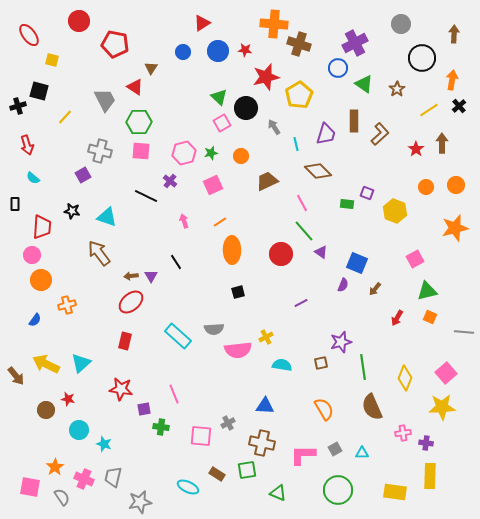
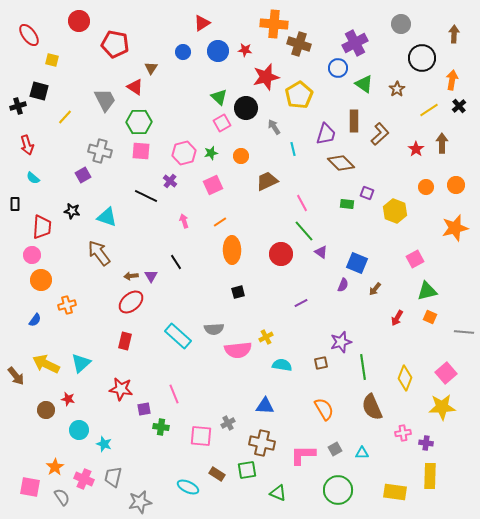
cyan line at (296, 144): moved 3 px left, 5 px down
brown diamond at (318, 171): moved 23 px right, 8 px up
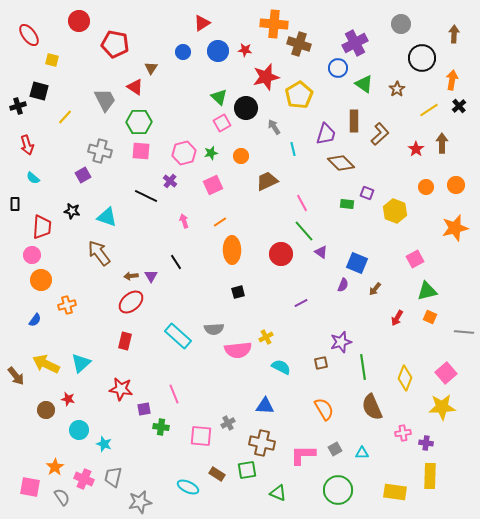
cyan semicircle at (282, 365): moved 1 px left, 2 px down; rotated 18 degrees clockwise
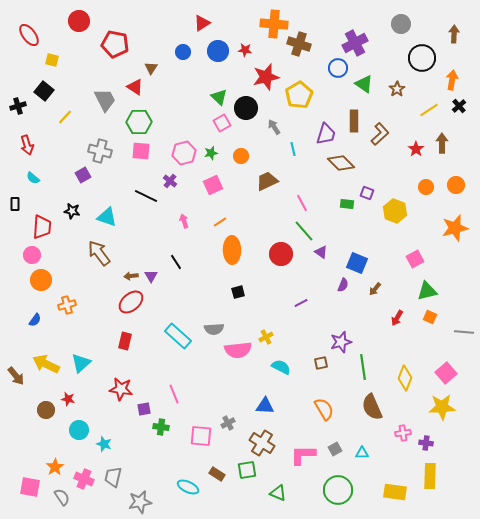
black square at (39, 91): moved 5 px right; rotated 24 degrees clockwise
brown cross at (262, 443): rotated 20 degrees clockwise
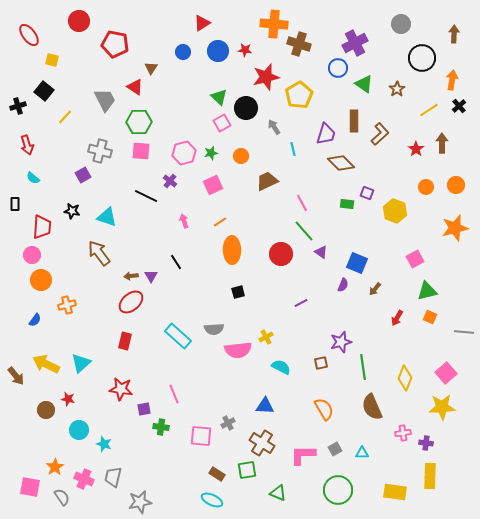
cyan ellipse at (188, 487): moved 24 px right, 13 px down
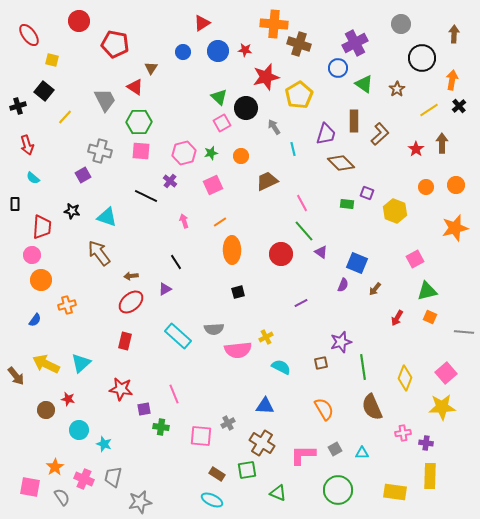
purple triangle at (151, 276): moved 14 px right, 13 px down; rotated 32 degrees clockwise
